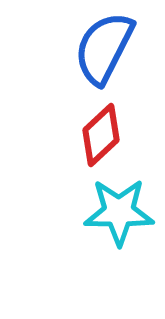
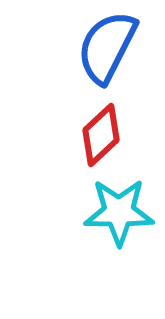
blue semicircle: moved 3 px right, 1 px up
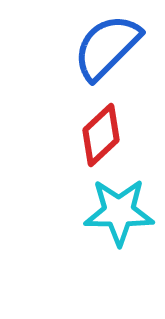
blue semicircle: rotated 18 degrees clockwise
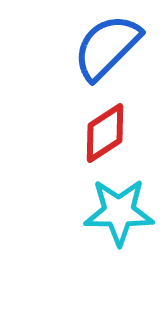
red diamond: moved 4 px right, 2 px up; rotated 10 degrees clockwise
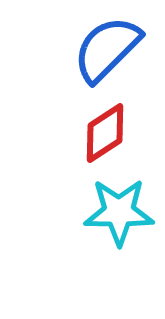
blue semicircle: moved 2 px down
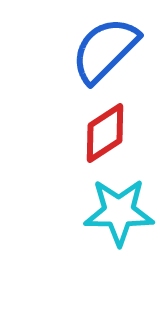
blue semicircle: moved 2 px left, 1 px down
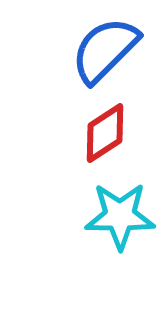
cyan star: moved 1 px right, 4 px down
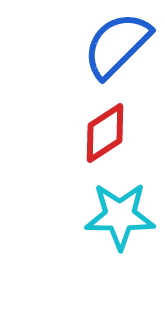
blue semicircle: moved 12 px right, 5 px up
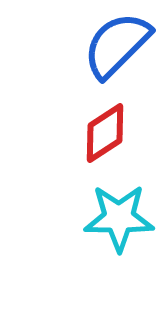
cyan star: moved 1 px left, 2 px down
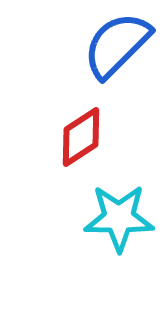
red diamond: moved 24 px left, 4 px down
